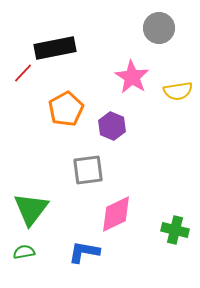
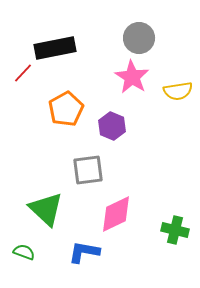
gray circle: moved 20 px left, 10 px down
green triangle: moved 15 px right; rotated 24 degrees counterclockwise
green semicircle: rotated 30 degrees clockwise
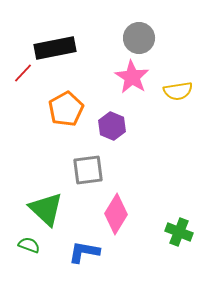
pink diamond: rotated 33 degrees counterclockwise
green cross: moved 4 px right, 2 px down; rotated 8 degrees clockwise
green semicircle: moved 5 px right, 7 px up
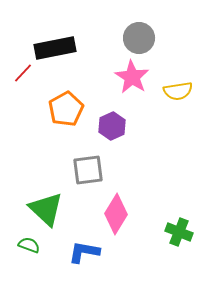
purple hexagon: rotated 12 degrees clockwise
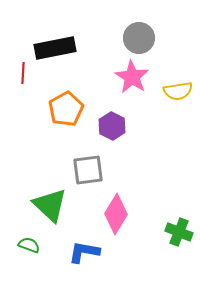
red line: rotated 40 degrees counterclockwise
purple hexagon: rotated 8 degrees counterclockwise
green triangle: moved 4 px right, 4 px up
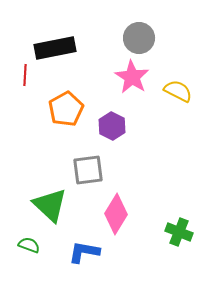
red line: moved 2 px right, 2 px down
yellow semicircle: rotated 144 degrees counterclockwise
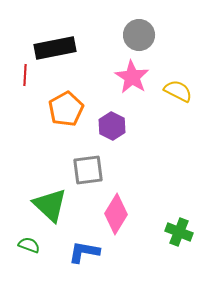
gray circle: moved 3 px up
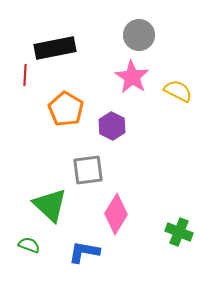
orange pentagon: rotated 12 degrees counterclockwise
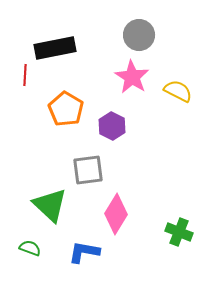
green semicircle: moved 1 px right, 3 px down
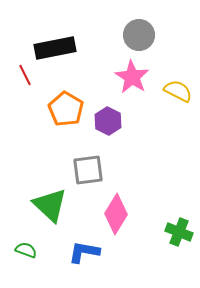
red line: rotated 30 degrees counterclockwise
purple hexagon: moved 4 px left, 5 px up
green semicircle: moved 4 px left, 2 px down
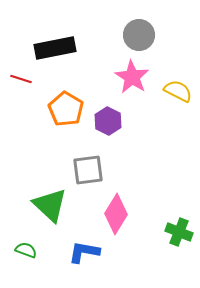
red line: moved 4 px left, 4 px down; rotated 45 degrees counterclockwise
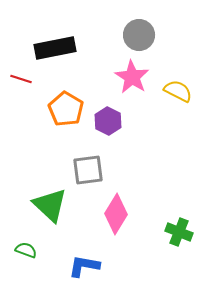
blue L-shape: moved 14 px down
